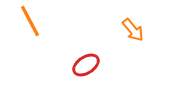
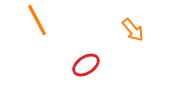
orange line: moved 7 px right, 1 px up
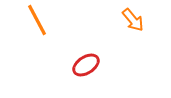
orange arrow: moved 10 px up
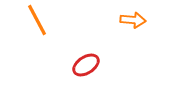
orange arrow: rotated 45 degrees counterclockwise
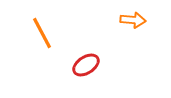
orange line: moved 5 px right, 13 px down
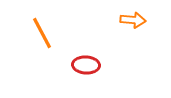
red ellipse: rotated 36 degrees clockwise
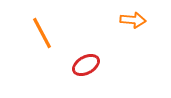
red ellipse: rotated 32 degrees counterclockwise
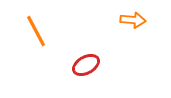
orange line: moved 6 px left, 2 px up
